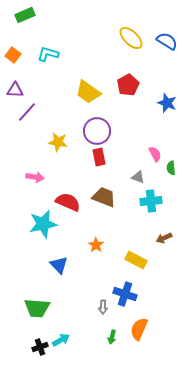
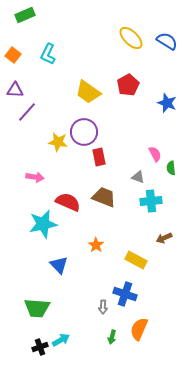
cyan L-shape: rotated 80 degrees counterclockwise
purple circle: moved 13 px left, 1 px down
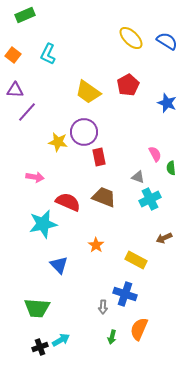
cyan cross: moved 1 px left, 2 px up; rotated 20 degrees counterclockwise
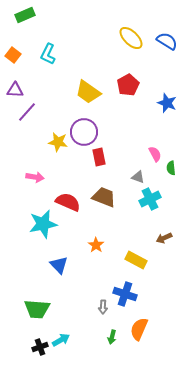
green trapezoid: moved 1 px down
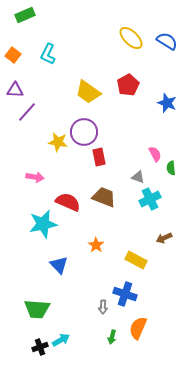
orange semicircle: moved 1 px left, 1 px up
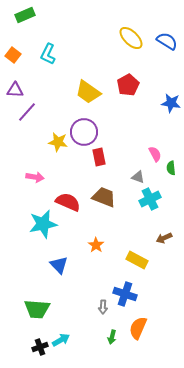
blue star: moved 4 px right; rotated 12 degrees counterclockwise
yellow rectangle: moved 1 px right
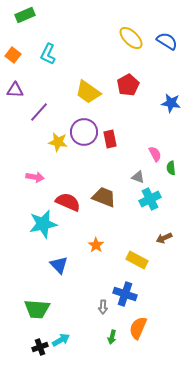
purple line: moved 12 px right
red rectangle: moved 11 px right, 18 px up
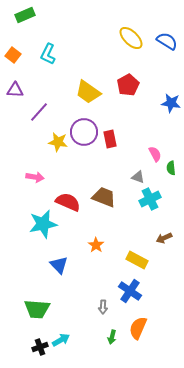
blue cross: moved 5 px right, 3 px up; rotated 15 degrees clockwise
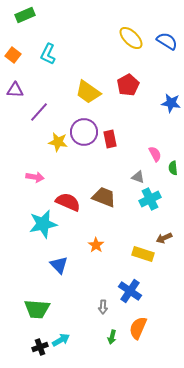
green semicircle: moved 2 px right
yellow rectangle: moved 6 px right, 6 px up; rotated 10 degrees counterclockwise
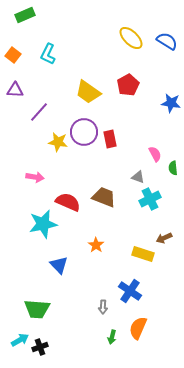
cyan arrow: moved 41 px left
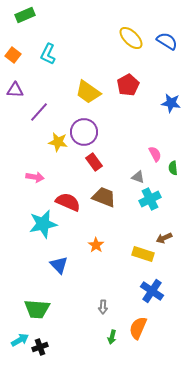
red rectangle: moved 16 px left, 23 px down; rotated 24 degrees counterclockwise
blue cross: moved 22 px right
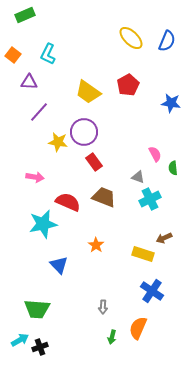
blue semicircle: rotated 80 degrees clockwise
purple triangle: moved 14 px right, 8 px up
